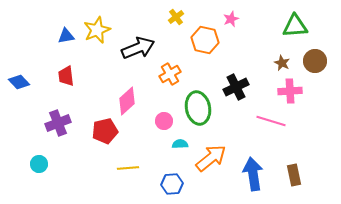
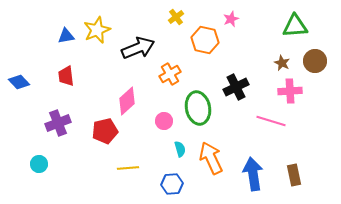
cyan semicircle: moved 5 px down; rotated 77 degrees clockwise
orange arrow: rotated 76 degrees counterclockwise
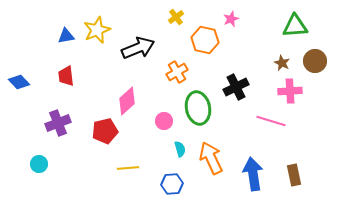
orange cross: moved 7 px right, 2 px up
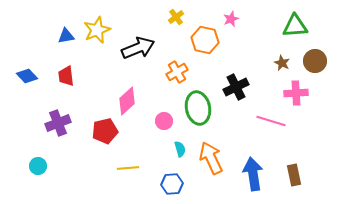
blue diamond: moved 8 px right, 6 px up
pink cross: moved 6 px right, 2 px down
cyan circle: moved 1 px left, 2 px down
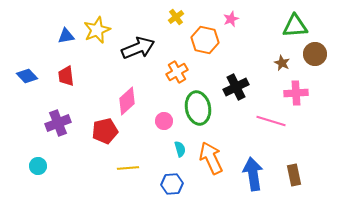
brown circle: moved 7 px up
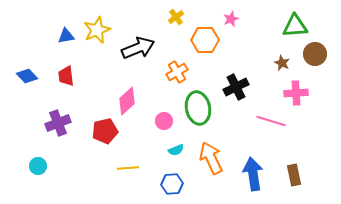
orange hexagon: rotated 12 degrees counterclockwise
cyan semicircle: moved 4 px left, 1 px down; rotated 84 degrees clockwise
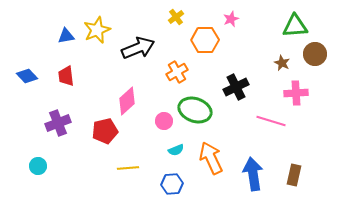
green ellipse: moved 3 px left, 2 px down; rotated 60 degrees counterclockwise
brown rectangle: rotated 25 degrees clockwise
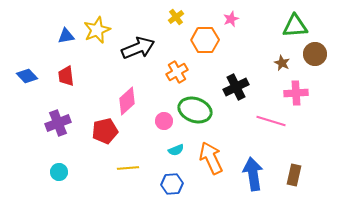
cyan circle: moved 21 px right, 6 px down
